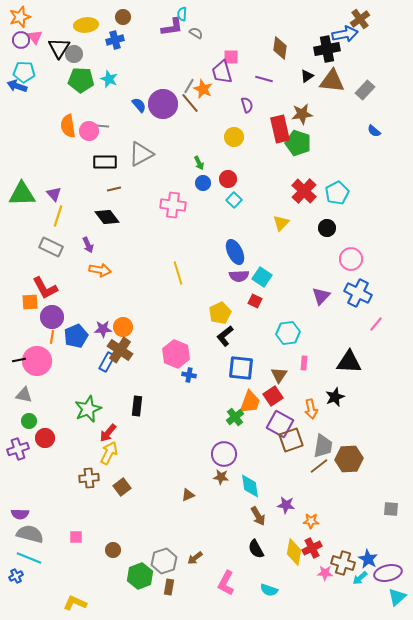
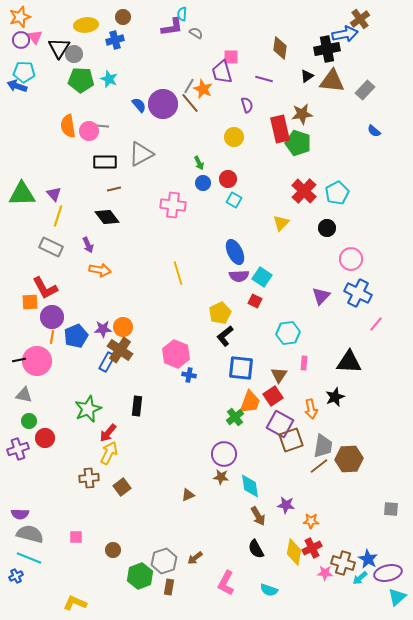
cyan square at (234, 200): rotated 14 degrees counterclockwise
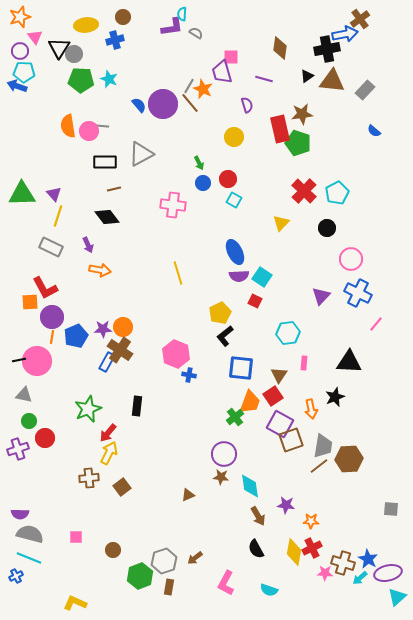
purple circle at (21, 40): moved 1 px left, 11 px down
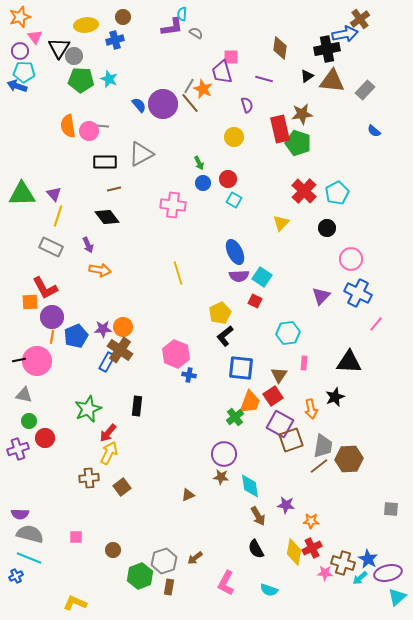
gray circle at (74, 54): moved 2 px down
